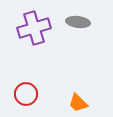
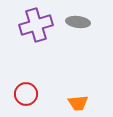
purple cross: moved 2 px right, 3 px up
orange trapezoid: rotated 50 degrees counterclockwise
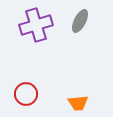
gray ellipse: moved 2 px right, 1 px up; rotated 70 degrees counterclockwise
